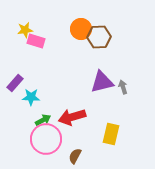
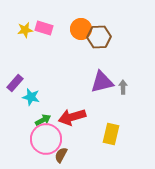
pink rectangle: moved 8 px right, 13 px up
gray arrow: rotated 16 degrees clockwise
cyan star: rotated 12 degrees clockwise
brown semicircle: moved 14 px left, 1 px up
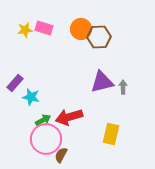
red arrow: moved 3 px left
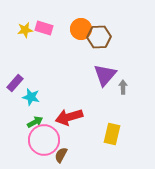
purple triangle: moved 3 px right, 7 px up; rotated 35 degrees counterclockwise
green arrow: moved 8 px left, 2 px down
yellow rectangle: moved 1 px right
pink circle: moved 2 px left, 1 px down
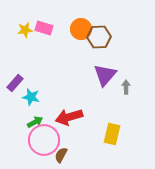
gray arrow: moved 3 px right
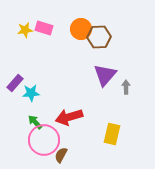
cyan star: moved 4 px up; rotated 18 degrees counterclockwise
green arrow: rotated 105 degrees counterclockwise
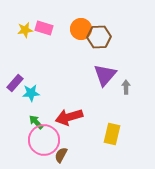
green arrow: moved 1 px right
